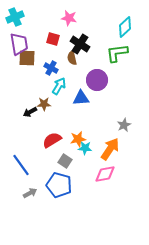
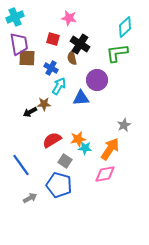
gray arrow: moved 5 px down
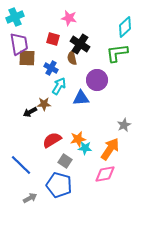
blue line: rotated 10 degrees counterclockwise
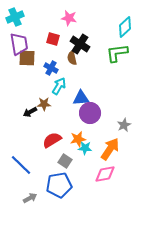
purple circle: moved 7 px left, 33 px down
blue pentagon: rotated 25 degrees counterclockwise
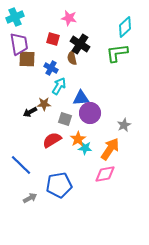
brown square: moved 1 px down
orange star: rotated 21 degrees counterclockwise
gray square: moved 42 px up; rotated 16 degrees counterclockwise
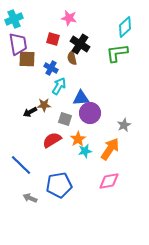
cyan cross: moved 1 px left, 2 px down
purple trapezoid: moved 1 px left
brown star: moved 1 px down
cyan star: moved 3 px down; rotated 16 degrees counterclockwise
pink diamond: moved 4 px right, 7 px down
gray arrow: rotated 128 degrees counterclockwise
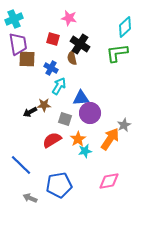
orange arrow: moved 10 px up
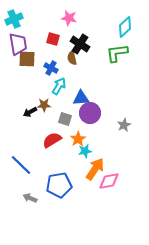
orange arrow: moved 15 px left, 30 px down
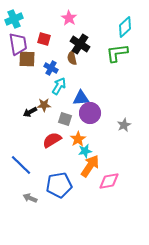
pink star: rotated 21 degrees clockwise
red square: moved 9 px left
orange arrow: moved 5 px left, 3 px up
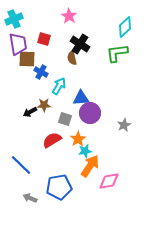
pink star: moved 2 px up
blue cross: moved 10 px left, 4 px down
blue pentagon: moved 2 px down
